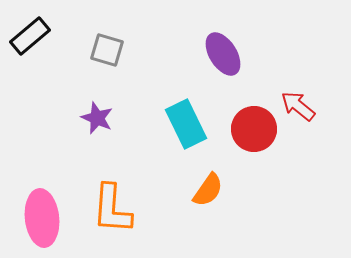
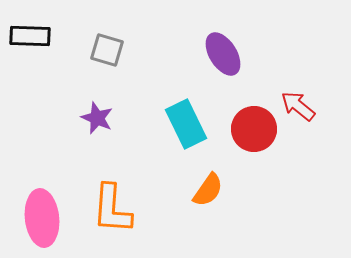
black rectangle: rotated 42 degrees clockwise
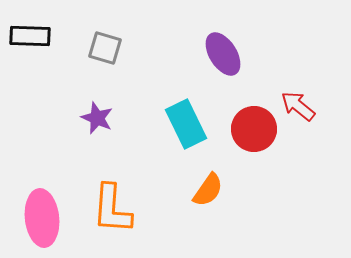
gray square: moved 2 px left, 2 px up
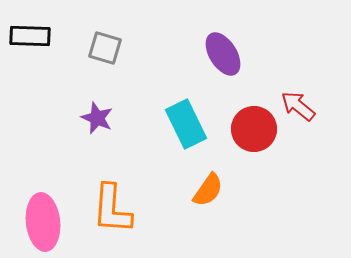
pink ellipse: moved 1 px right, 4 px down
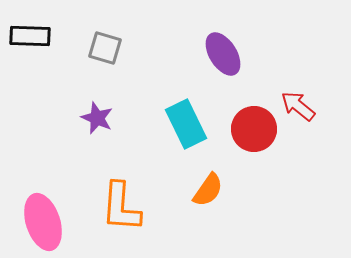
orange L-shape: moved 9 px right, 2 px up
pink ellipse: rotated 12 degrees counterclockwise
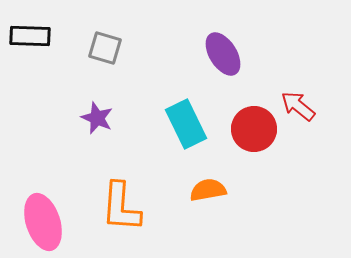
orange semicircle: rotated 135 degrees counterclockwise
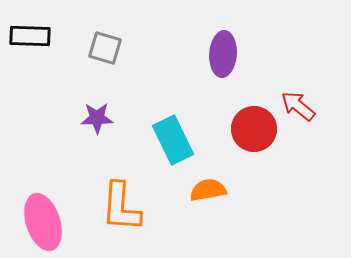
purple ellipse: rotated 36 degrees clockwise
purple star: rotated 24 degrees counterclockwise
cyan rectangle: moved 13 px left, 16 px down
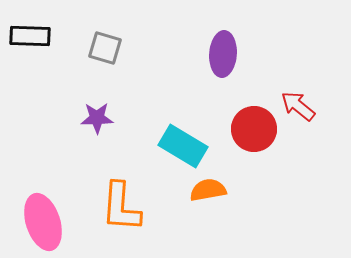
cyan rectangle: moved 10 px right, 6 px down; rotated 33 degrees counterclockwise
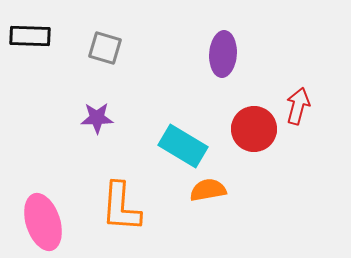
red arrow: rotated 66 degrees clockwise
